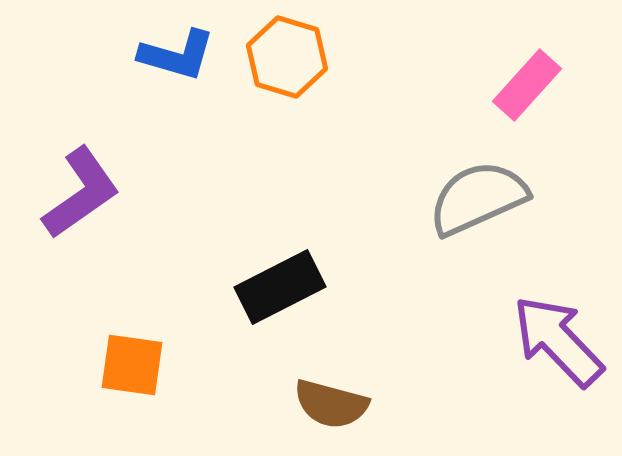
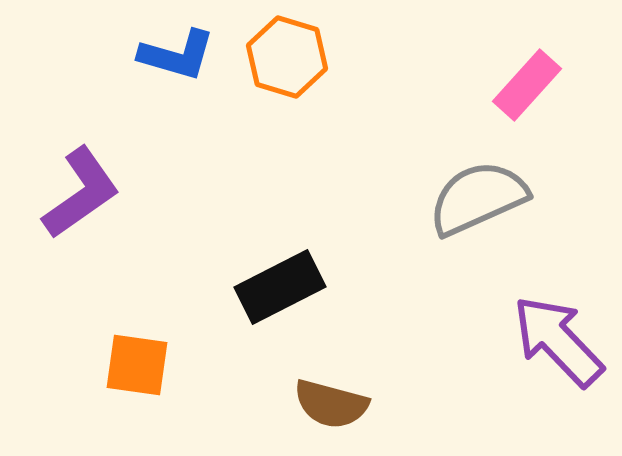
orange square: moved 5 px right
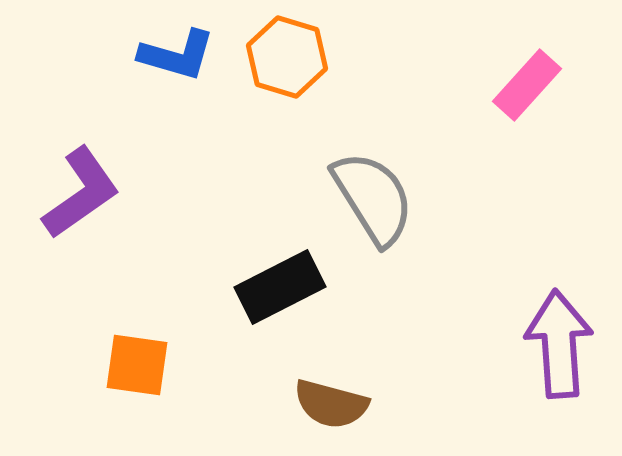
gray semicircle: moved 105 px left; rotated 82 degrees clockwise
purple arrow: moved 1 px right, 3 px down; rotated 40 degrees clockwise
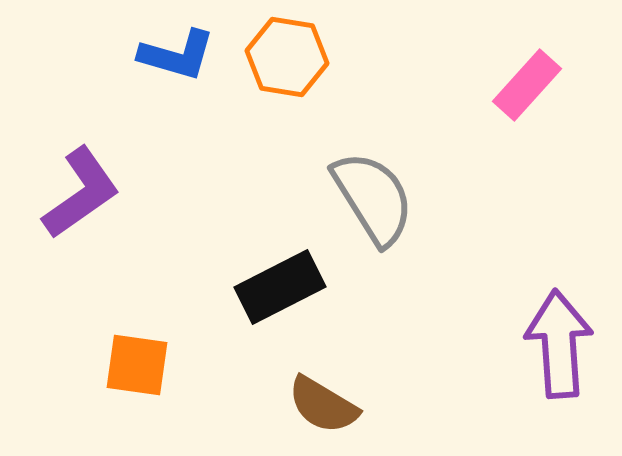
orange hexagon: rotated 8 degrees counterclockwise
brown semicircle: moved 8 px left, 1 px down; rotated 16 degrees clockwise
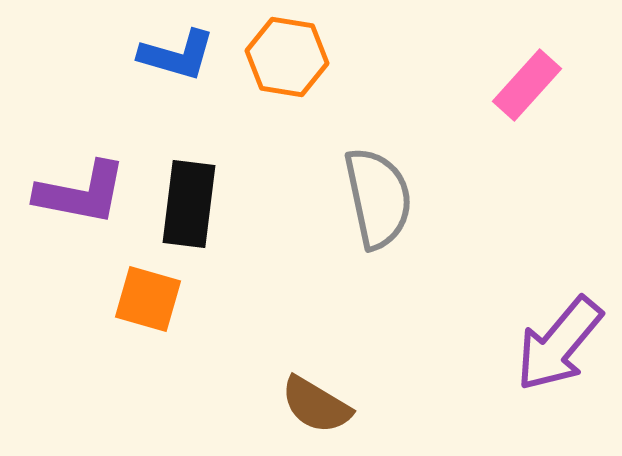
purple L-shape: rotated 46 degrees clockwise
gray semicircle: moved 5 px right; rotated 20 degrees clockwise
black rectangle: moved 91 px left, 83 px up; rotated 56 degrees counterclockwise
purple arrow: rotated 136 degrees counterclockwise
orange square: moved 11 px right, 66 px up; rotated 8 degrees clockwise
brown semicircle: moved 7 px left
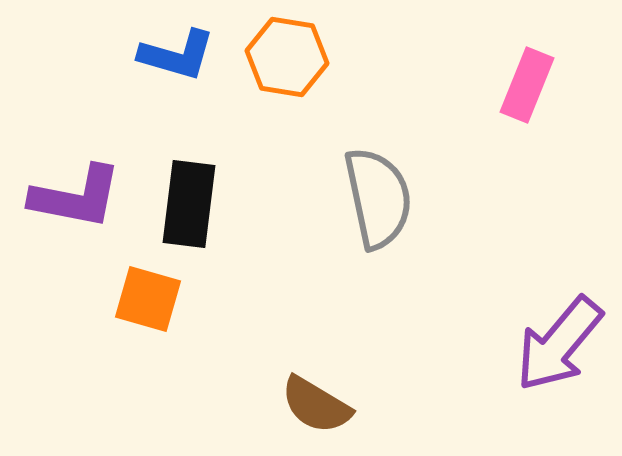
pink rectangle: rotated 20 degrees counterclockwise
purple L-shape: moved 5 px left, 4 px down
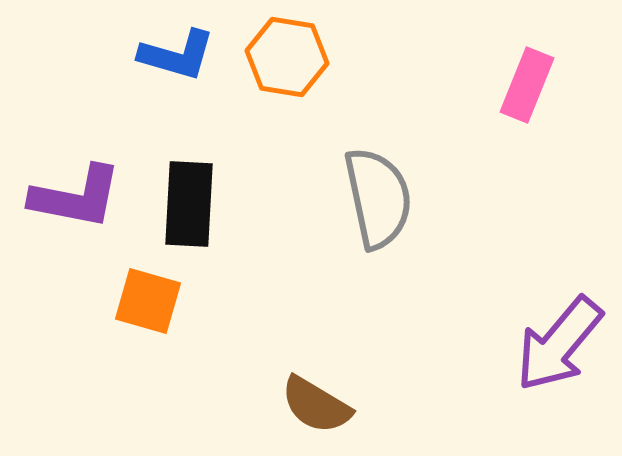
black rectangle: rotated 4 degrees counterclockwise
orange square: moved 2 px down
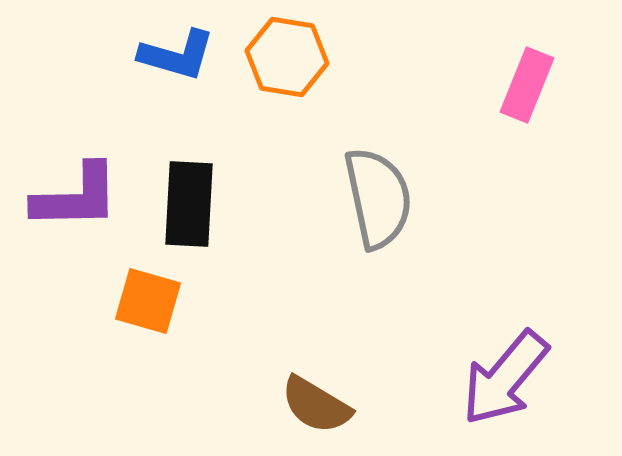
purple L-shape: rotated 12 degrees counterclockwise
purple arrow: moved 54 px left, 34 px down
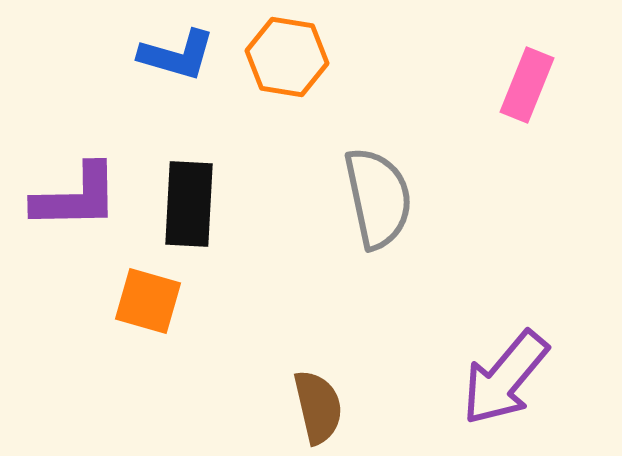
brown semicircle: moved 2 px right, 2 px down; rotated 134 degrees counterclockwise
